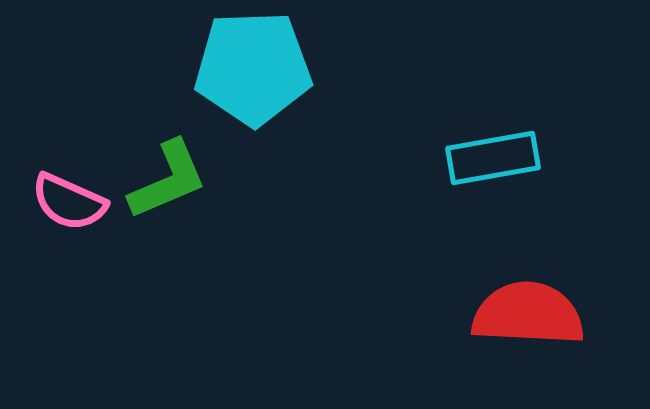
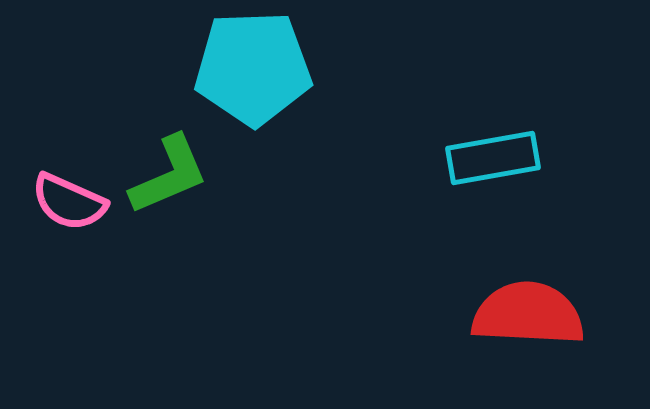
green L-shape: moved 1 px right, 5 px up
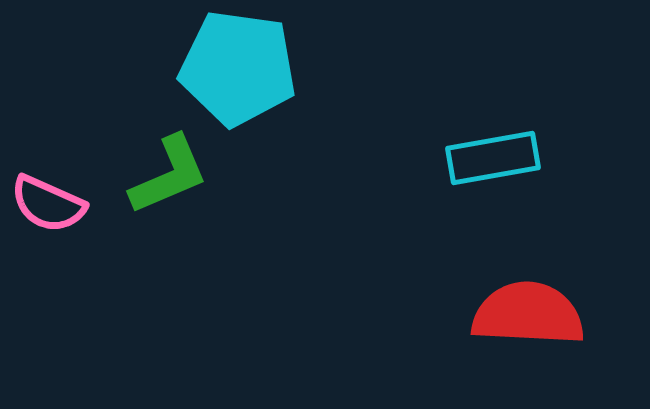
cyan pentagon: moved 15 px left; rotated 10 degrees clockwise
pink semicircle: moved 21 px left, 2 px down
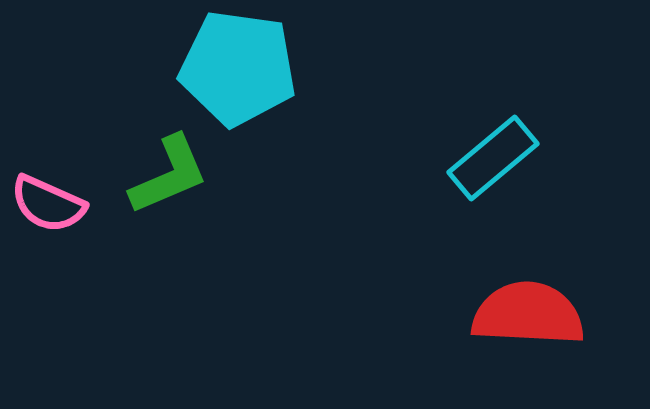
cyan rectangle: rotated 30 degrees counterclockwise
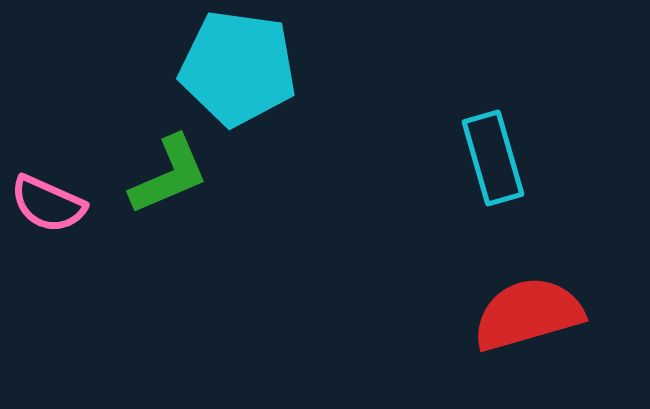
cyan rectangle: rotated 66 degrees counterclockwise
red semicircle: rotated 19 degrees counterclockwise
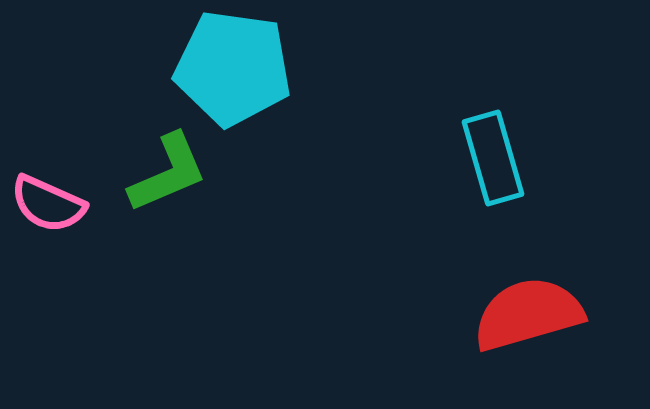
cyan pentagon: moved 5 px left
green L-shape: moved 1 px left, 2 px up
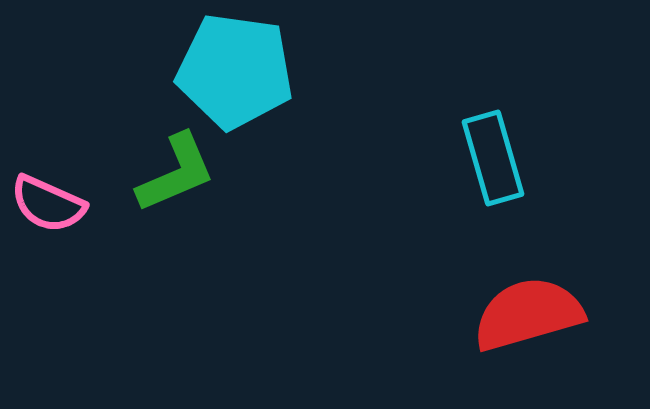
cyan pentagon: moved 2 px right, 3 px down
green L-shape: moved 8 px right
